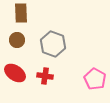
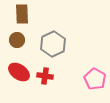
brown rectangle: moved 1 px right, 1 px down
gray hexagon: rotated 15 degrees clockwise
red ellipse: moved 4 px right, 1 px up
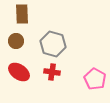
brown circle: moved 1 px left, 1 px down
gray hexagon: rotated 20 degrees counterclockwise
red cross: moved 7 px right, 4 px up
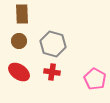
brown circle: moved 3 px right
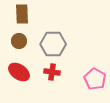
gray hexagon: rotated 15 degrees counterclockwise
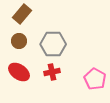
brown rectangle: rotated 42 degrees clockwise
red cross: rotated 21 degrees counterclockwise
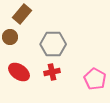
brown circle: moved 9 px left, 4 px up
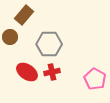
brown rectangle: moved 2 px right, 1 px down
gray hexagon: moved 4 px left
red ellipse: moved 8 px right
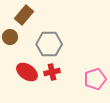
pink pentagon: rotated 25 degrees clockwise
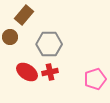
red cross: moved 2 px left
